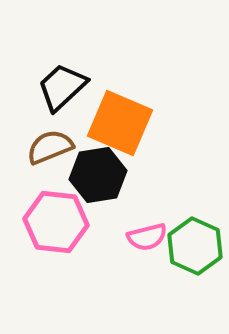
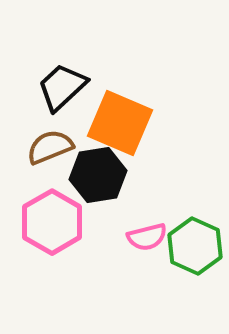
pink hexagon: moved 4 px left; rotated 24 degrees clockwise
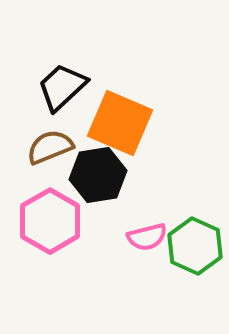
pink hexagon: moved 2 px left, 1 px up
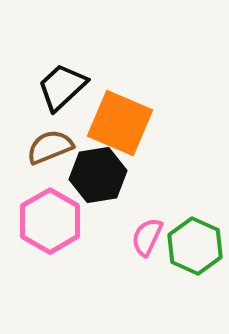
pink semicircle: rotated 129 degrees clockwise
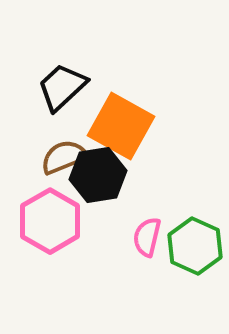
orange square: moved 1 px right, 3 px down; rotated 6 degrees clockwise
brown semicircle: moved 14 px right, 10 px down
pink semicircle: rotated 12 degrees counterclockwise
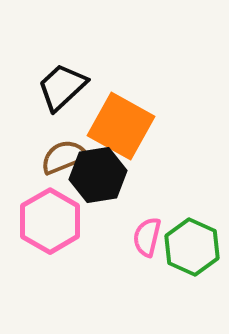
green hexagon: moved 3 px left, 1 px down
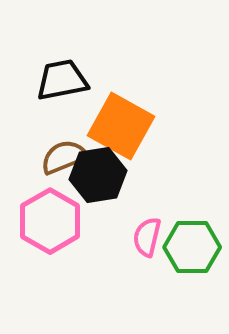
black trapezoid: moved 7 px up; rotated 32 degrees clockwise
green hexagon: rotated 24 degrees counterclockwise
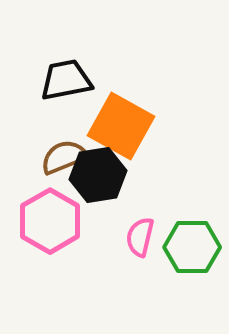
black trapezoid: moved 4 px right
pink semicircle: moved 7 px left
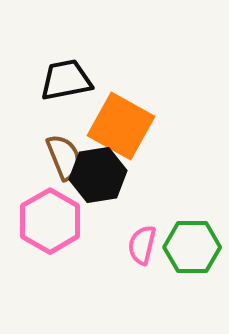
brown semicircle: rotated 90 degrees clockwise
pink semicircle: moved 2 px right, 8 px down
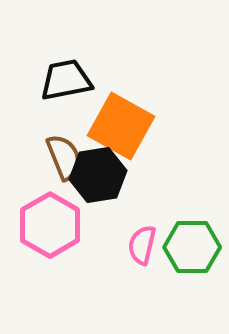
pink hexagon: moved 4 px down
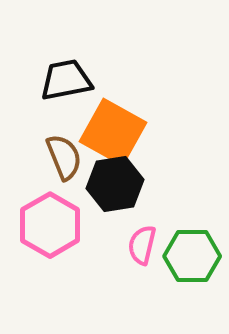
orange square: moved 8 px left, 6 px down
black hexagon: moved 17 px right, 9 px down
green hexagon: moved 9 px down
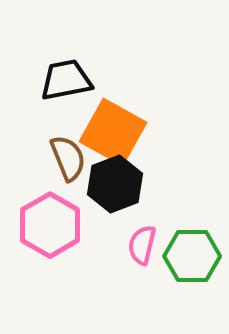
brown semicircle: moved 4 px right, 1 px down
black hexagon: rotated 12 degrees counterclockwise
